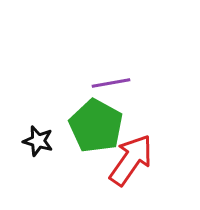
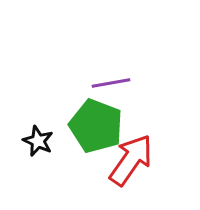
green pentagon: rotated 8 degrees counterclockwise
black star: rotated 8 degrees clockwise
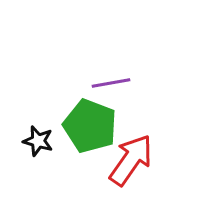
green pentagon: moved 6 px left
black star: rotated 8 degrees counterclockwise
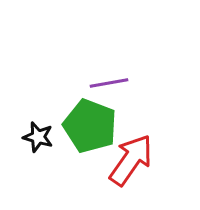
purple line: moved 2 px left
black star: moved 4 px up
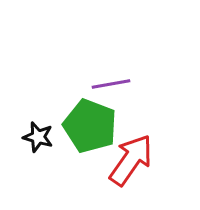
purple line: moved 2 px right, 1 px down
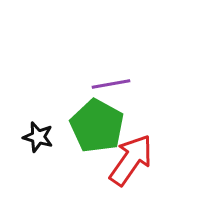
green pentagon: moved 7 px right; rotated 8 degrees clockwise
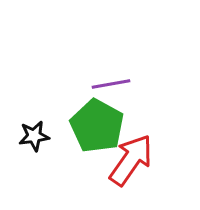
black star: moved 4 px left, 1 px up; rotated 24 degrees counterclockwise
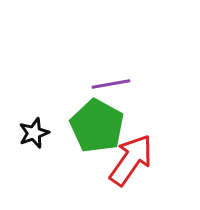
black star: moved 3 px up; rotated 12 degrees counterclockwise
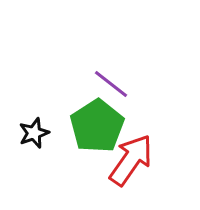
purple line: rotated 48 degrees clockwise
green pentagon: rotated 10 degrees clockwise
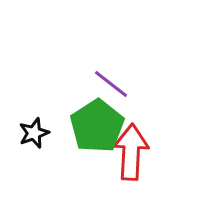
red arrow: moved 8 px up; rotated 32 degrees counterclockwise
